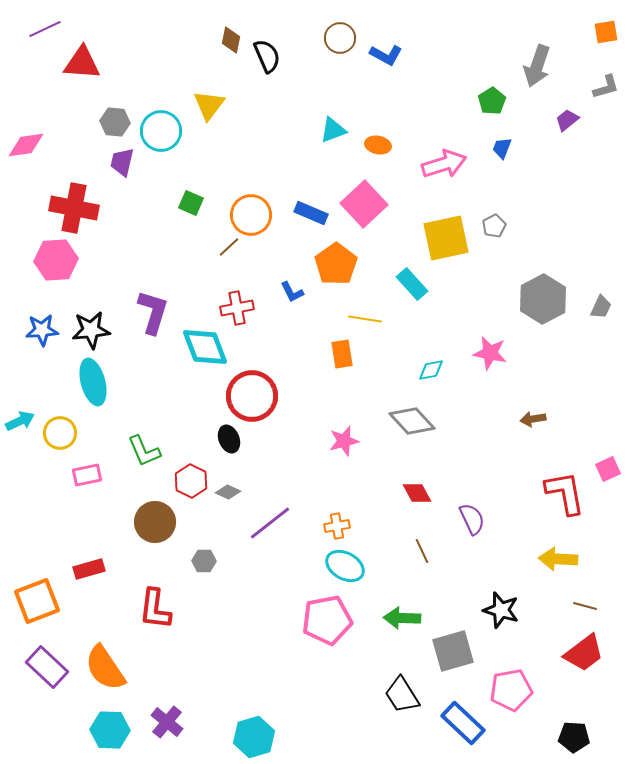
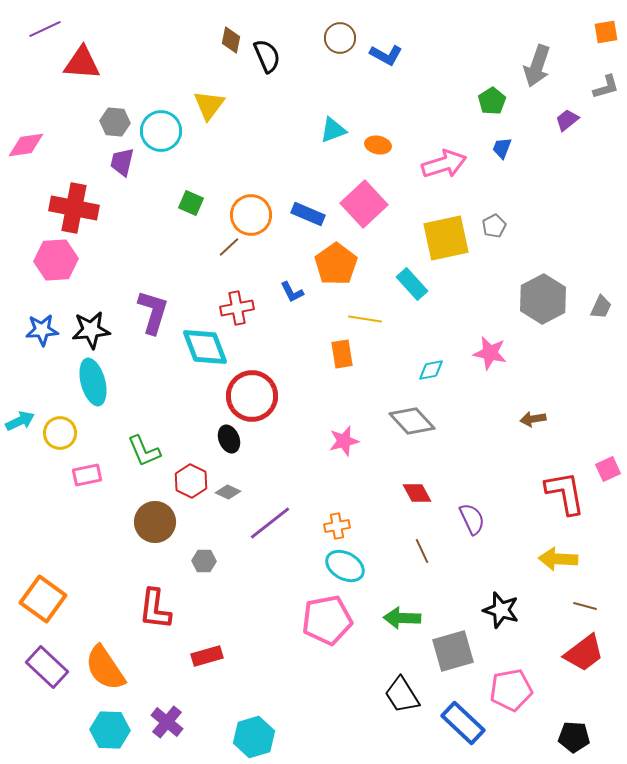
blue rectangle at (311, 213): moved 3 px left, 1 px down
red rectangle at (89, 569): moved 118 px right, 87 px down
orange square at (37, 601): moved 6 px right, 2 px up; rotated 33 degrees counterclockwise
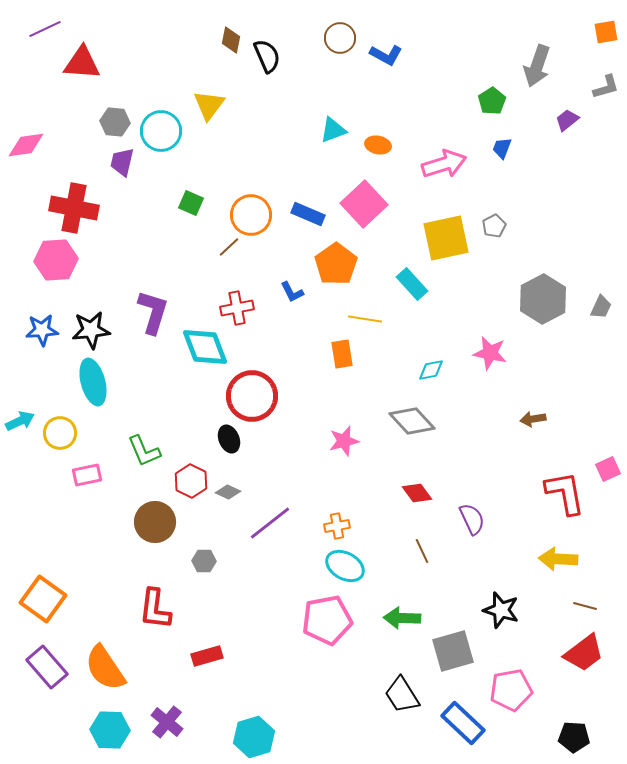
red diamond at (417, 493): rotated 8 degrees counterclockwise
purple rectangle at (47, 667): rotated 6 degrees clockwise
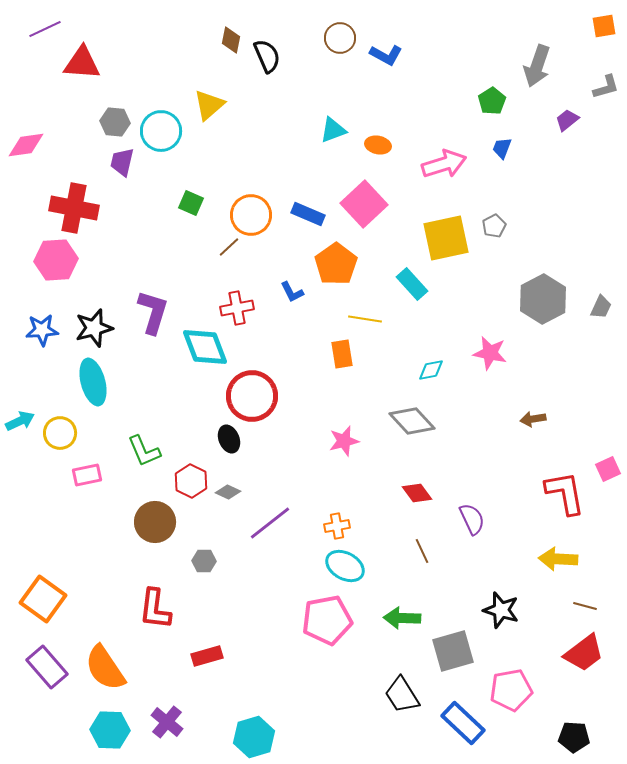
orange square at (606, 32): moved 2 px left, 6 px up
yellow triangle at (209, 105): rotated 12 degrees clockwise
black star at (91, 330): moved 3 px right, 2 px up; rotated 9 degrees counterclockwise
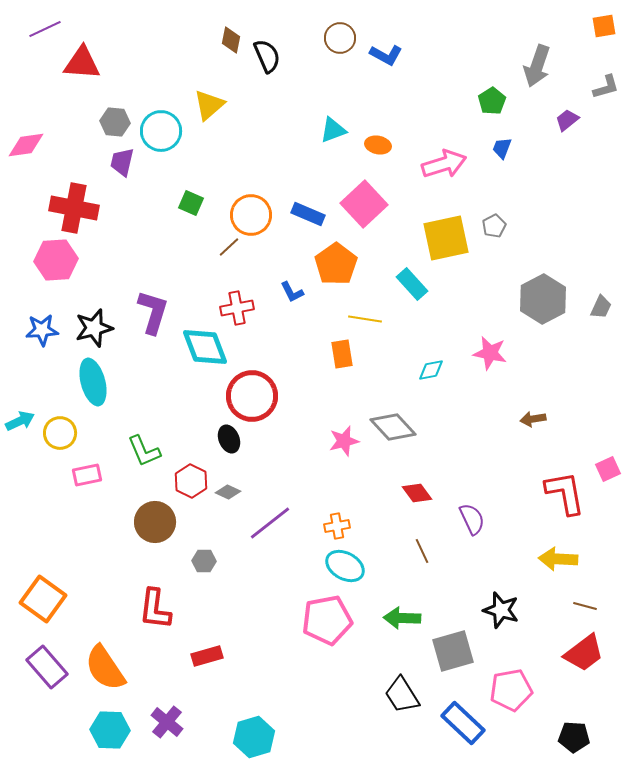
gray diamond at (412, 421): moved 19 px left, 6 px down
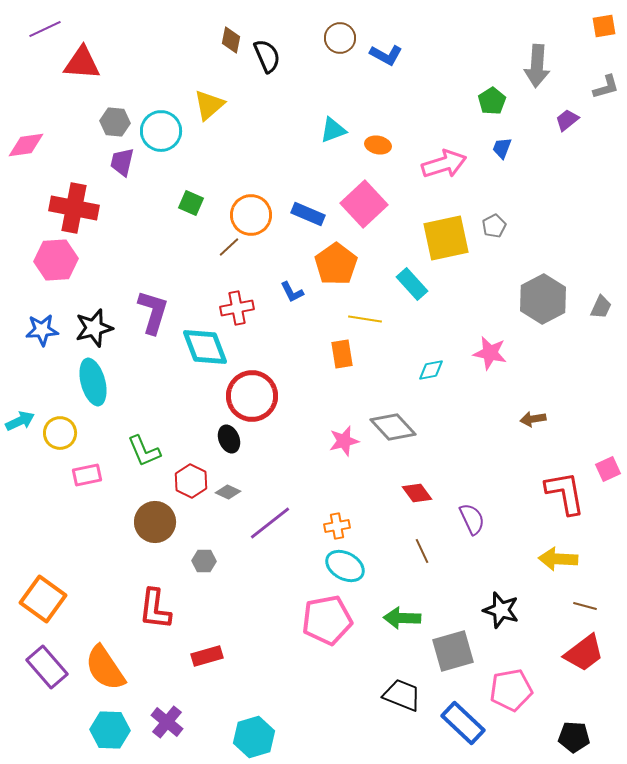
gray arrow at (537, 66): rotated 15 degrees counterclockwise
black trapezoid at (402, 695): rotated 144 degrees clockwise
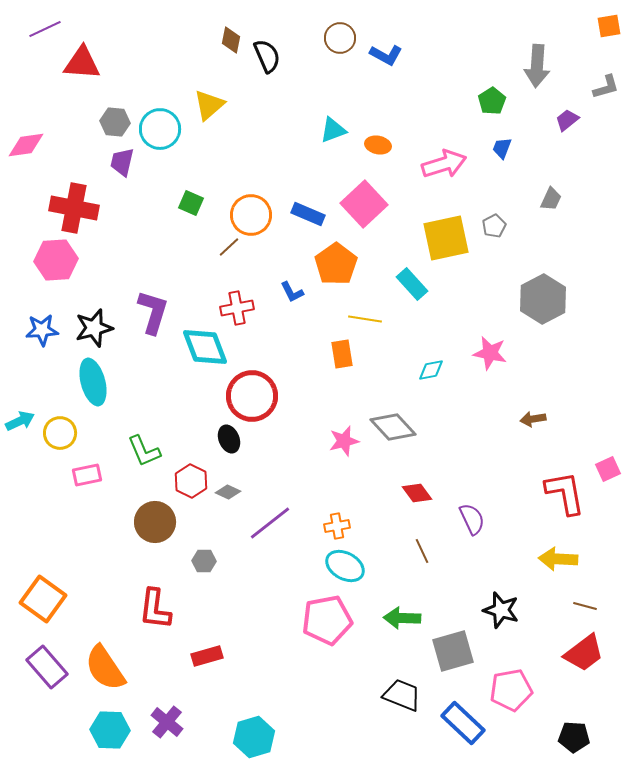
orange square at (604, 26): moved 5 px right
cyan circle at (161, 131): moved 1 px left, 2 px up
gray trapezoid at (601, 307): moved 50 px left, 108 px up
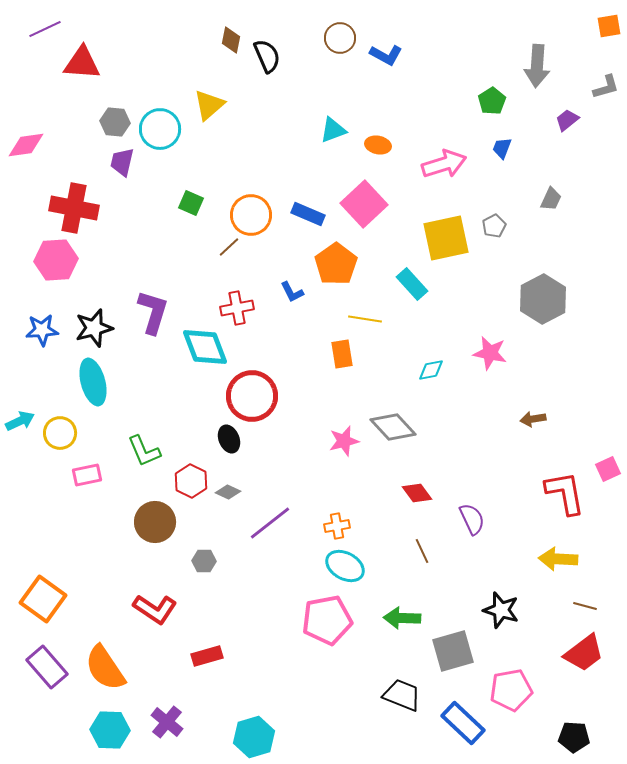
red L-shape at (155, 609): rotated 63 degrees counterclockwise
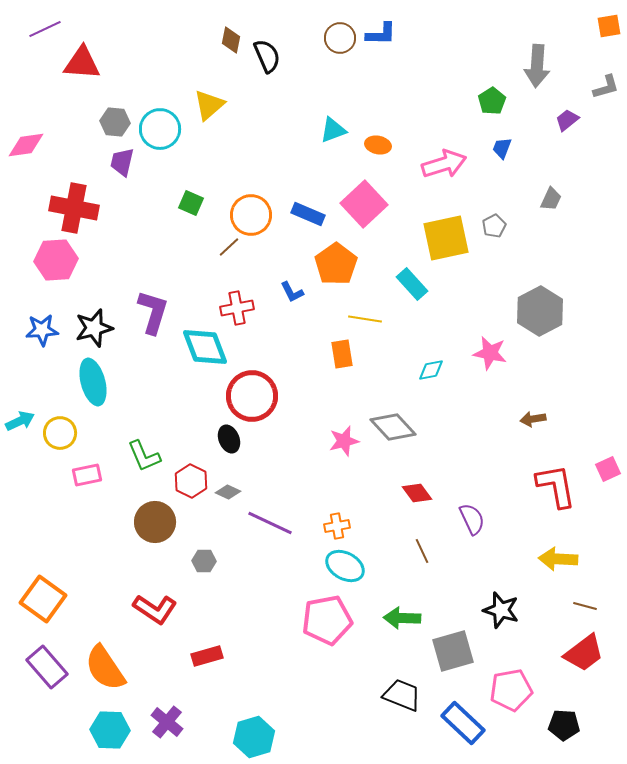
blue L-shape at (386, 55): moved 5 px left, 21 px up; rotated 28 degrees counterclockwise
gray hexagon at (543, 299): moved 3 px left, 12 px down
green L-shape at (144, 451): moved 5 px down
red L-shape at (565, 493): moved 9 px left, 7 px up
purple line at (270, 523): rotated 63 degrees clockwise
black pentagon at (574, 737): moved 10 px left, 12 px up
